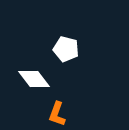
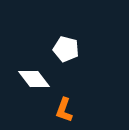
orange L-shape: moved 7 px right, 4 px up
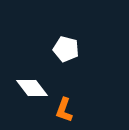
white diamond: moved 2 px left, 9 px down
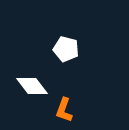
white diamond: moved 2 px up
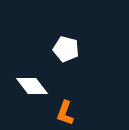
orange L-shape: moved 1 px right, 3 px down
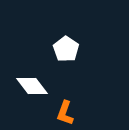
white pentagon: rotated 20 degrees clockwise
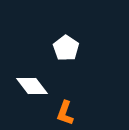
white pentagon: moved 1 px up
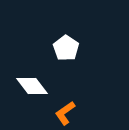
orange L-shape: rotated 35 degrees clockwise
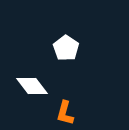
orange L-shape: rotated 40 degrees counterclockwise
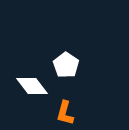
white pentagon: moved 17 px down
